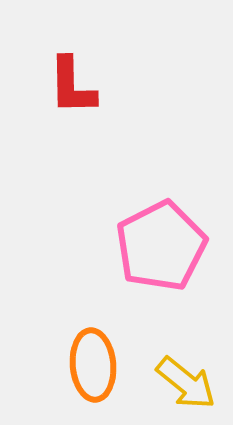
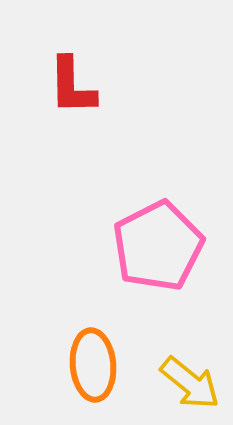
pink pentagon: moved 3 px left
yellow arrow: moved 4 px right
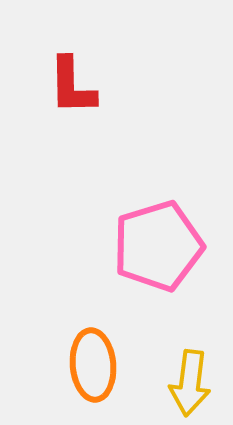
pink pentagon: rotated 10 degrees clockwise
yellow arrow: rotated 58 degrees clockwise
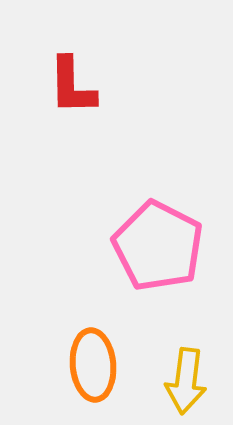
pink pentagon: rotated 28 degrees counterclockwise
yellow arrow: moved 4 px left, 2 px up
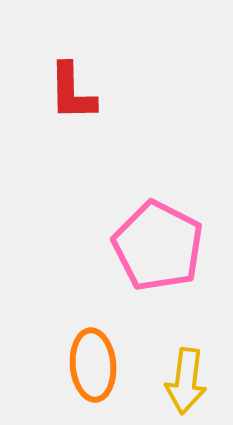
red L-shape: moved 6 px down
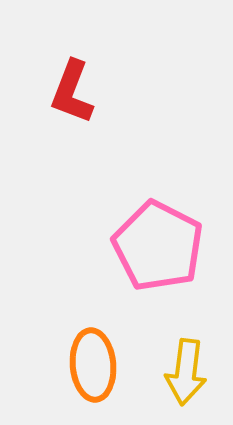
red L-shape: rotated 22 degrees clockwise
yellow arrow: moved 9 px up
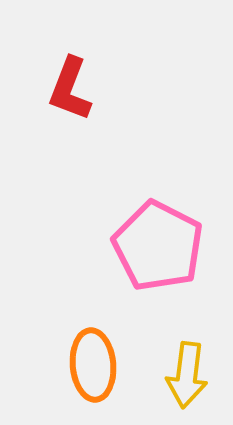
red L-shape: moved 2 px left, 3 px up
yellow arrow: moved 1 px right, 3 px down
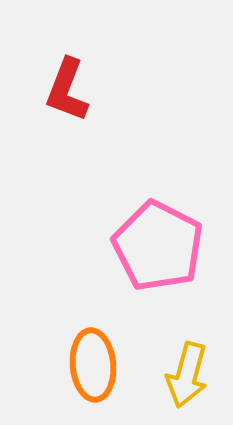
red L-shape: moved 3 px left, 1 px down
yellow arrow: rotated 8 degrees clockwise
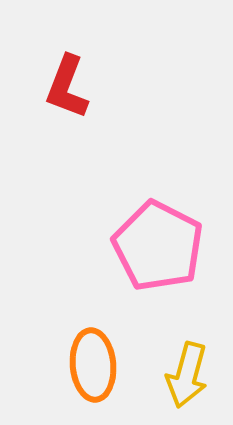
red L-shape: moved 3 px up
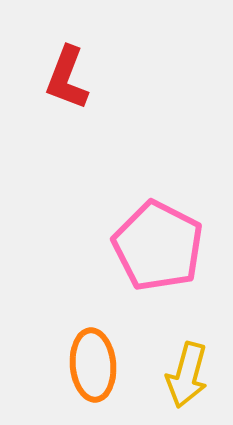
red L-shape: moved 9 px up
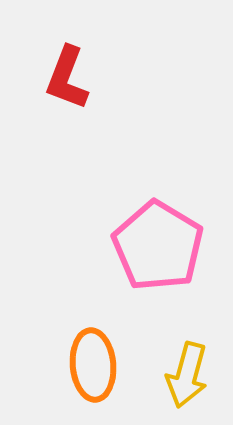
pink pentagon: rotated 4 degrees clockwise
